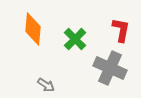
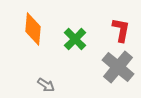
gray cross: moved 8 px right, 1 px up; rotated 16 degrees clockwise
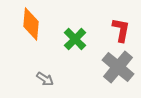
orange diamond: moved 2 px left, 5 px up
gray arrow: moved 1 px left, 6 px up
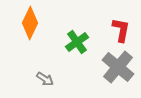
orange diamond: moved 1 px left, 1 px up; rotated 20 degrees clockwise
green cross: moved 2 px right, 3 px down; rotated 10 degrees clockwise
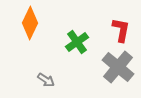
gray arrow: moved 1 px right, 1 px down
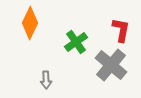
green cross: moved 1 px left
gray cross: moved 7 px left, 2 px up
gray arrow: rotated 54 degrees clockwise
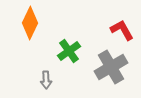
red L-shape: moved 1 px right; rotated 40 degrees counterclockwise
green cross: moved 7 px left, 9 px down
gray cross: moved 2 px down; rotated 20 degrees clockwise
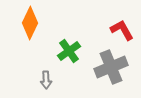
gray cross: rotated 8 degrees clockwise
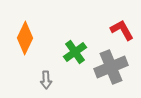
orange diamond: moved 5 px left, 15 px down
green cross: moved 6 px right, 1 px down
